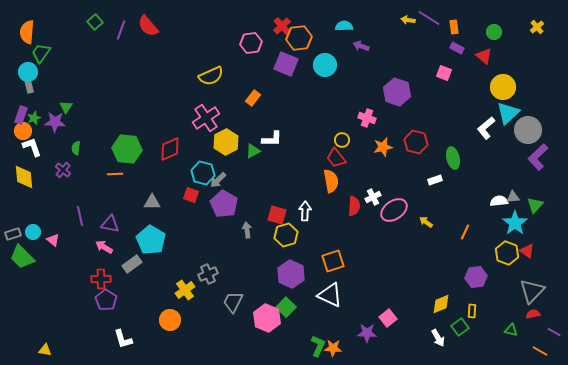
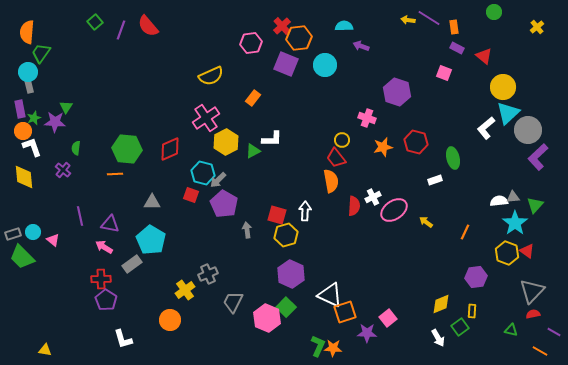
green circle at (494, 32): moved 20 px up
purple rectangle at (21, 115): moved 1 px left, 6 px up; rotated 30 degrees counterclockwise
orange square at (333, 261): moved 12 px right, 51 px down
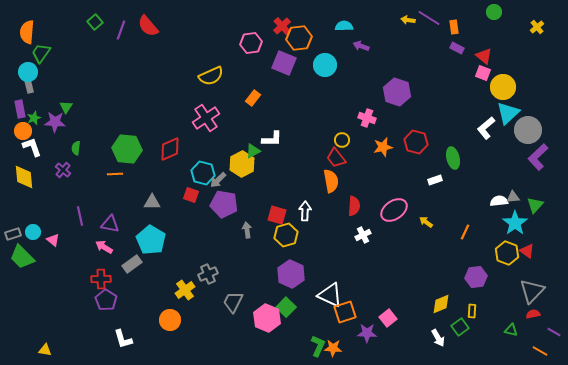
purple square at (286, 64): moved 2 px left, 1 px up
pink square at (444, 73): moved 39 px right
yellow hexagon at (226, 142): moved 16 px right, 22 px down
white cross at (373, 197): moved 10 px left, 38 px down
purple pentagon at (224, 204): rotated 20 degrees counterclockwise
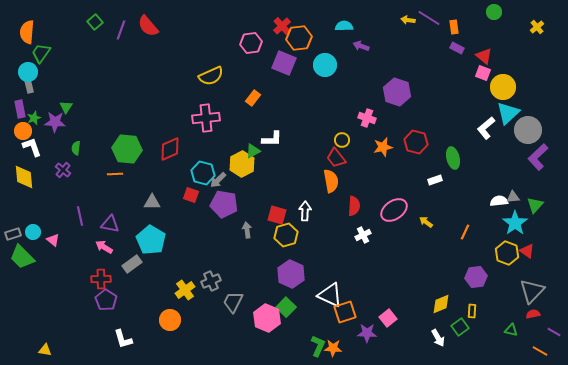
pink cross at (206, 118): rotated 28 degrees clockwise
gray cross at (208, 274): moved 3 px right, 7 px down
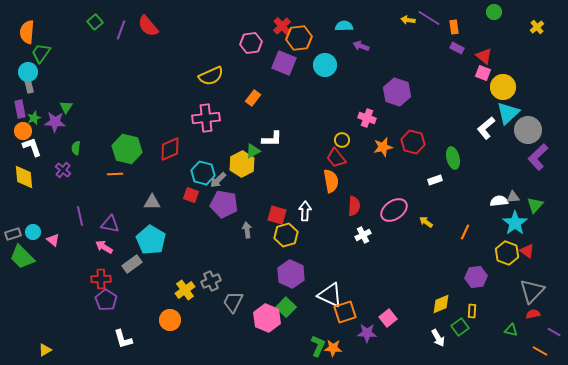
red hexagon at (416, 142): moved 3 px left
green hexagon at (127, 149): rotated 8 degrees clockwise
yellow triangle at (45, 350): rotated 40 degrees counterclockwise
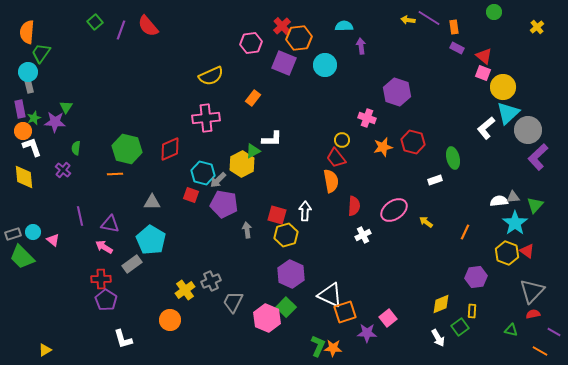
purple arrow at (361, 46): rotated 63 degrees clockwise
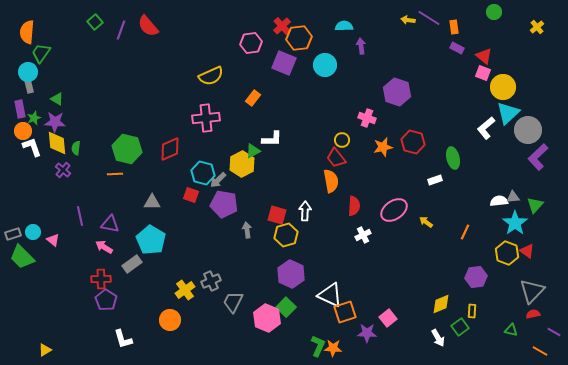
green triangle at (66, 107): moved 9 px left, 8 px up; rotated 32 degrees counterclockwise
yellow diamond at (24, 177): moved 33 px right, 34 px up
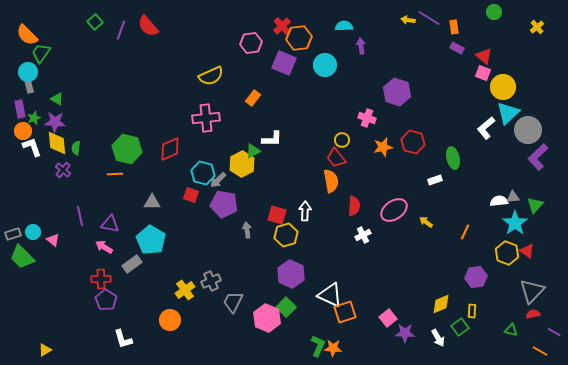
orange semicircle at (27, 32): moved 3 px down; rotated 50 degrees counterclockwise
purple star at (367, 333): moved 38 px right
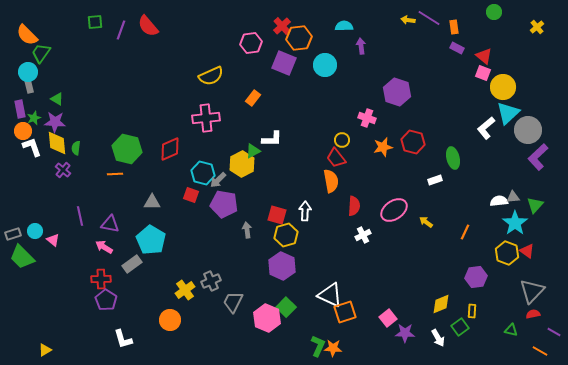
green square at (95, 22): rotated 35 degrees clockwise
cyan circle at (33, 232): moved 2 px right, 1 px up
purple hexagon at (291, 274): moved 9 px left, 8 px up
